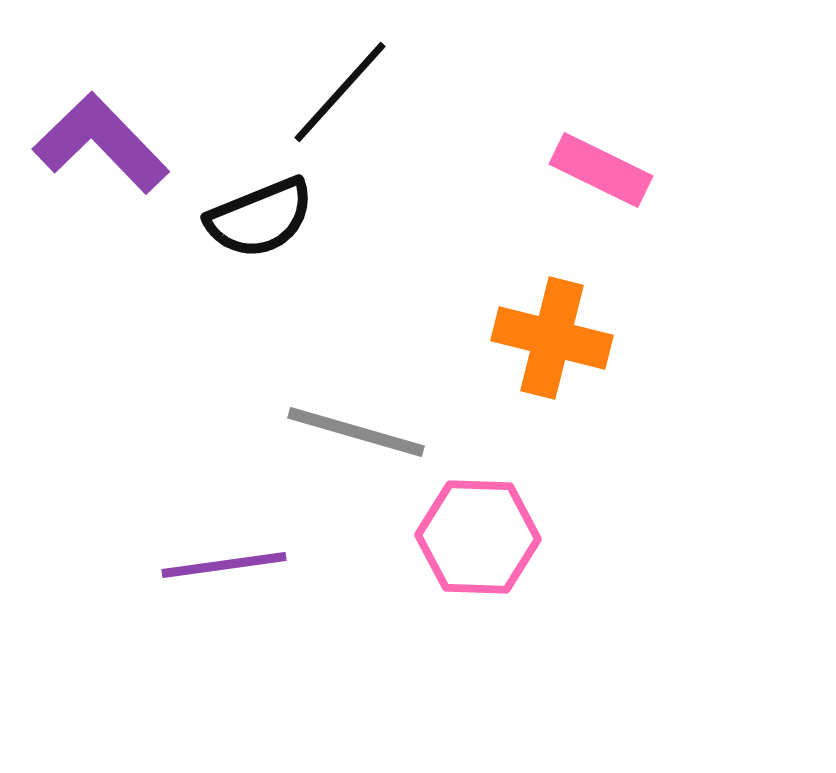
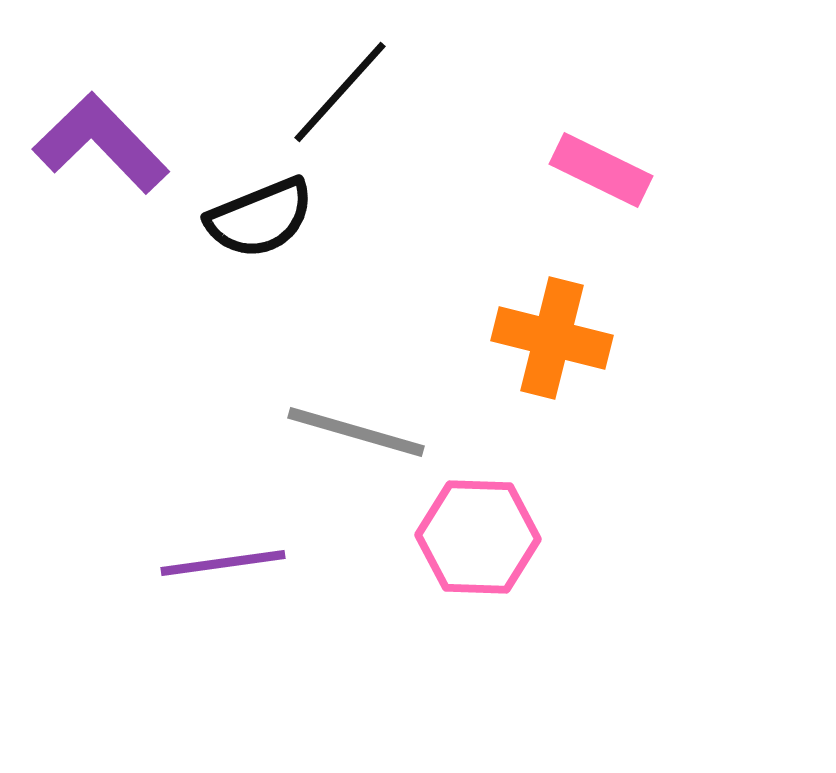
purple line: moved 1 px left, 2 px up
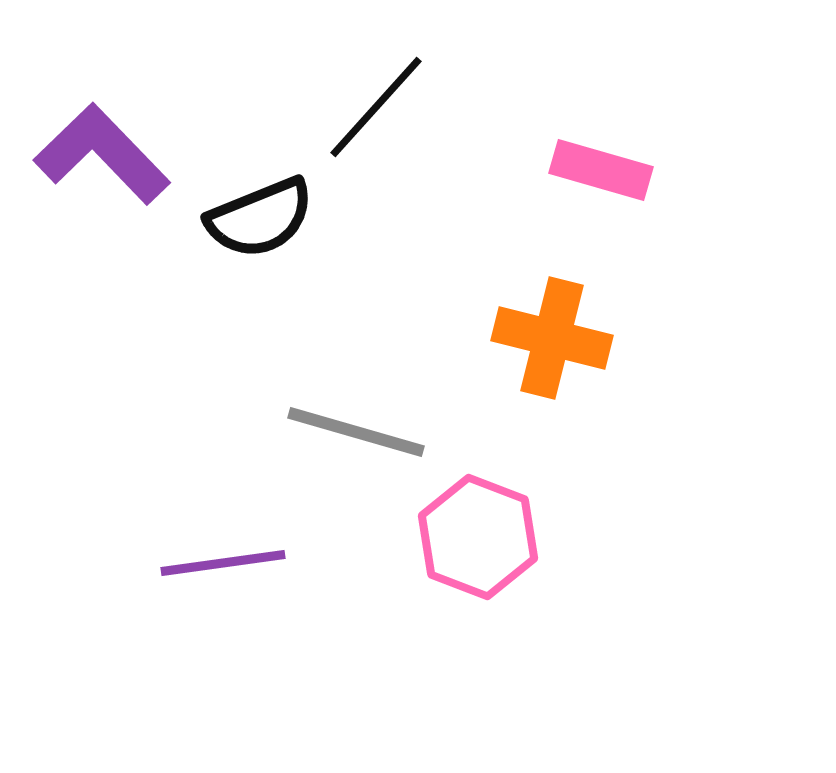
black line: moved 36 px right, 15 px down
purple L-shape: moved 1 px right, 11 px down
pink rectangle: rotated 10 degrees counterclockwise
pink hexagon: rotated 19 degrees clockwise
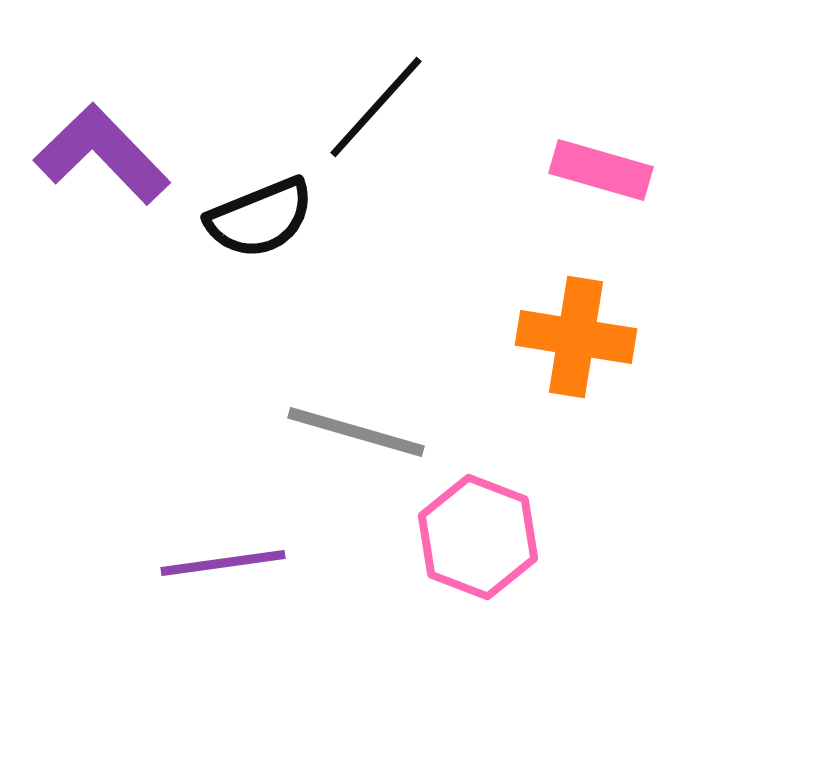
orange cross: moved 24 px right, 1 px up; rotated 5 degrees counterclockwise
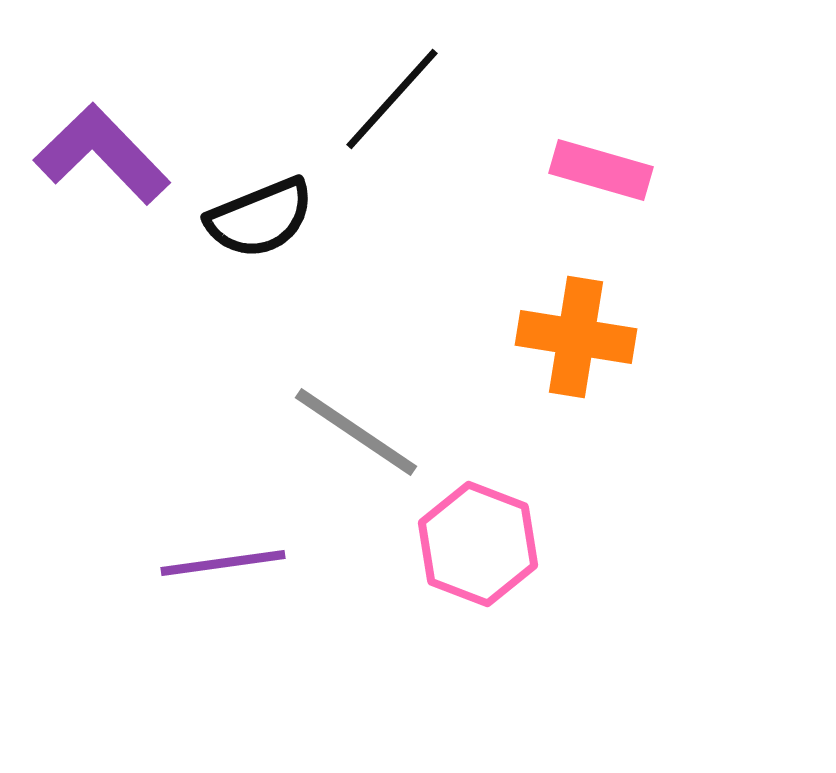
black line: moved 16 px right, 8 px up
gray line: rotated 18 degrees clockwise
pink hexagon: moved 7 px down
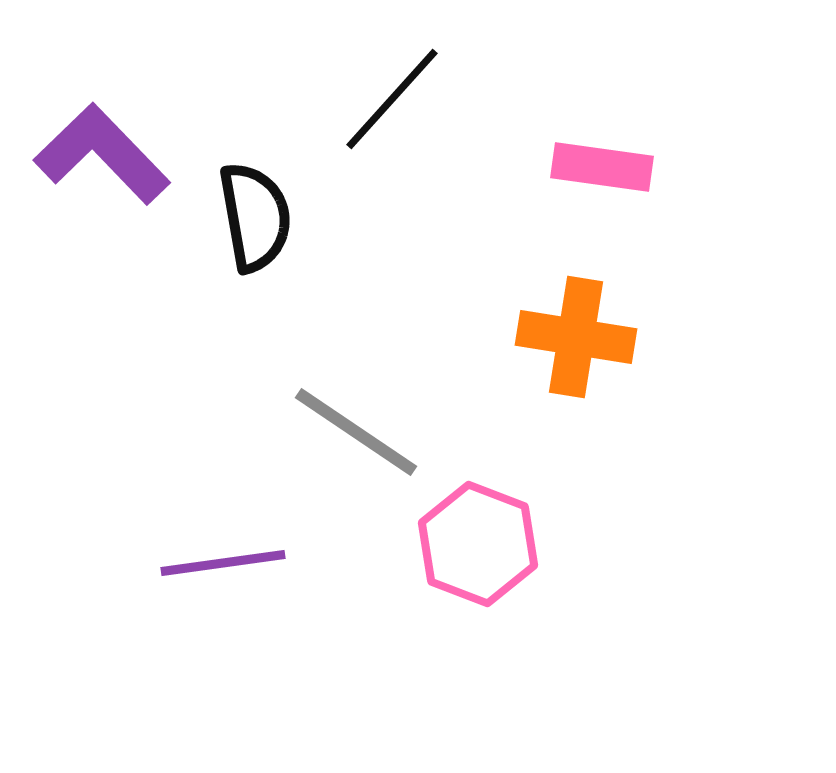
pink rectangle: moved 1 px right, 3 px up; rotated 8 degrees counterclockwise
black semicircle: moved 5 px left, 1 px up; rotated 78 degrees counterclockwise
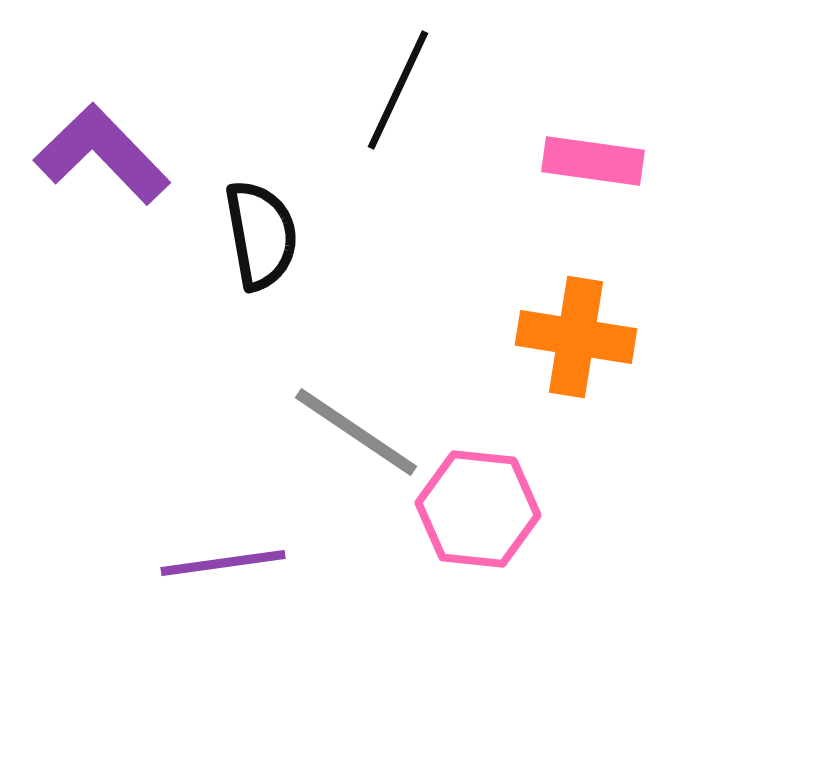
black line: moved 6 px right, 9 px up; rotated 17 degrees counterclockwise
pink rectangle: moved 9 px left, 6 px up
black semicircle: moved 6 px right, 18 px down
pink hexagon: moved 35 px up; rotated 15 degrees counterclockwise
